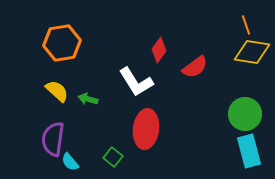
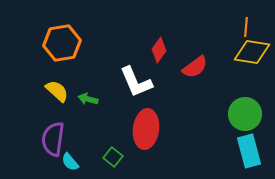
orange line: moved 2 px down; rotated 24 degrees clockwise
white L-shape: rotated 9 degrees clockwise
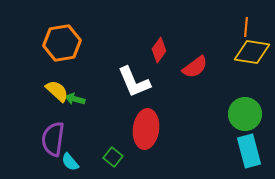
white L-shape: moved 2 px left
green arrow: moved 13 px left
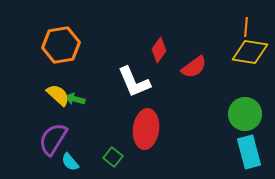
orange hexagon: moved 1 px left, 2 px down
yellow diamond: moved 2 px left
red semicircle: moved 1 px left
yellow semicircle: moved 1 px right, 4 px down
purple semicircle: rotated 24 degrees clockwise
cyan rectangle: moved 1 px down
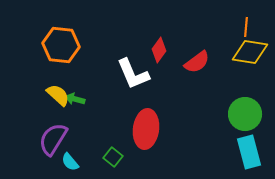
orange hexagon: rotated 15 degrees clockwise
red semicircle: moved 3 px right, 5 px up
white L-shape: moved 1 px left, 8 px up
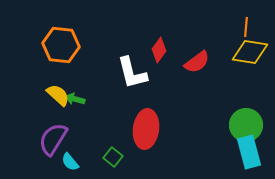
white L-shape: moved 1 px left, 1 px up; rotated 9 degrees clockwise
green circle: moved 1 px right, 11 px down
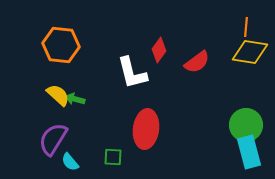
green square: rotated 36 degrees counterclockwise
